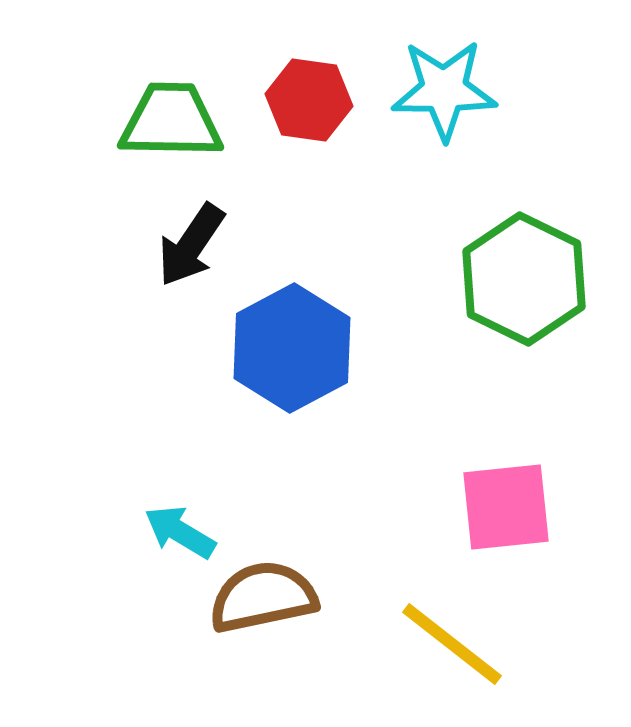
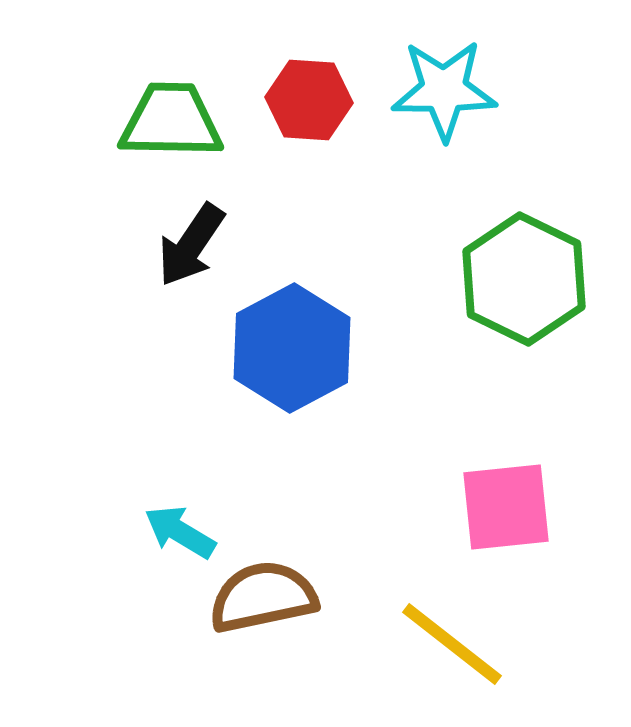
red hexagon: rotated 4 degrees counterclockwise
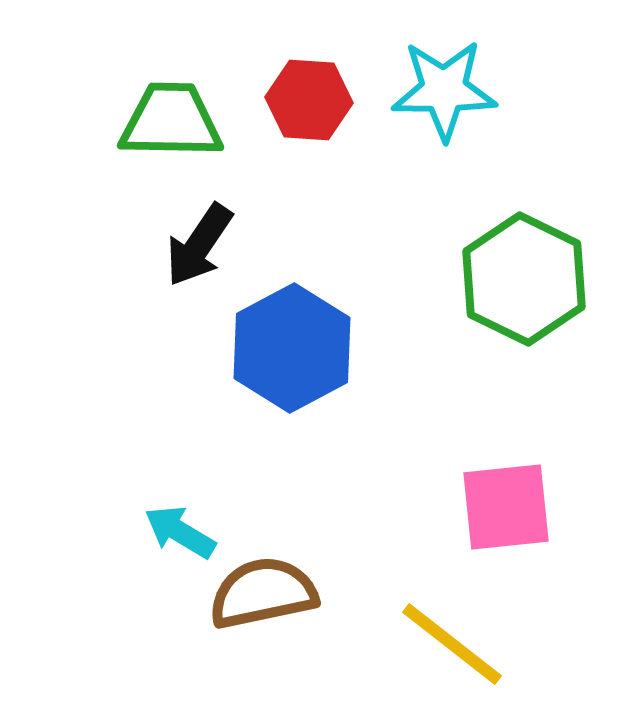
black arrow: moved 8 px right
brown semicircle: moved 4 px up
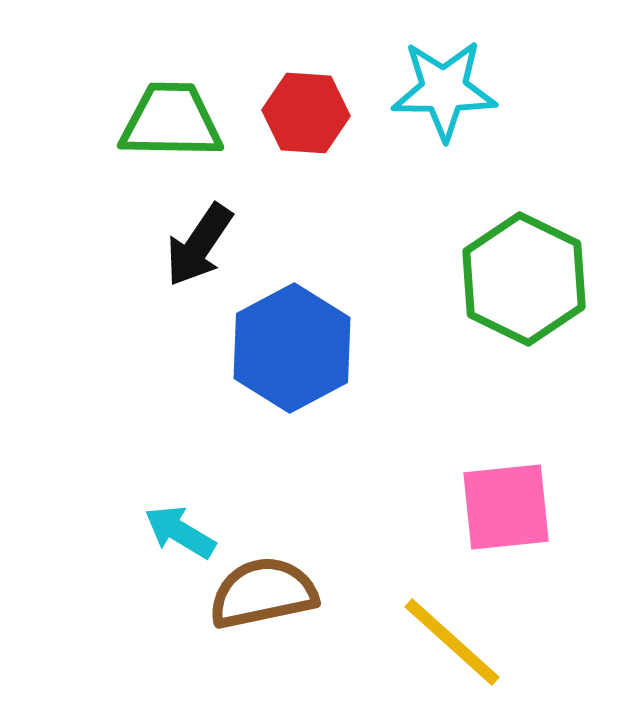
red hexagon: moved 3 px left, 13 px down
yellow line: moved 2 px up; rotated 4 degrees clockwise
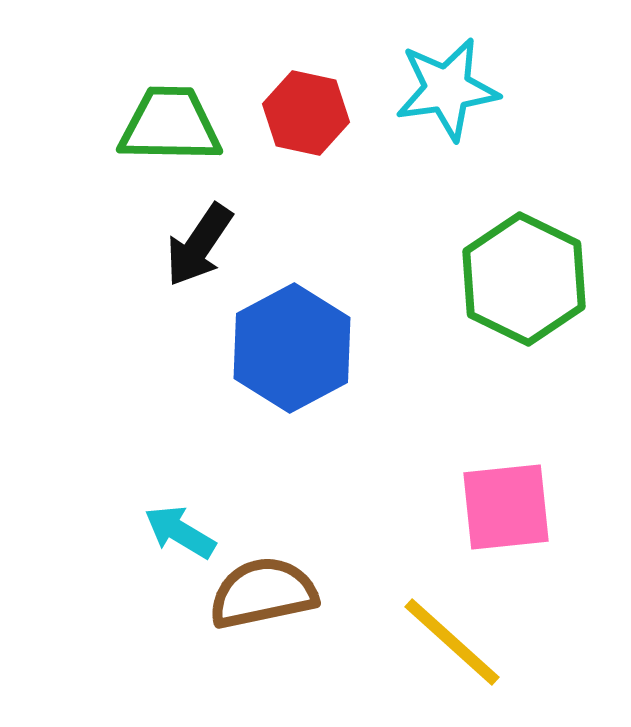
cyan star: moved 3 px right, 1 px up; rotated 8 degrees counterclockwise
red hexagon: rotated 8 degrees clockwise
green trapezoid: moved 1 px left, 4 px down
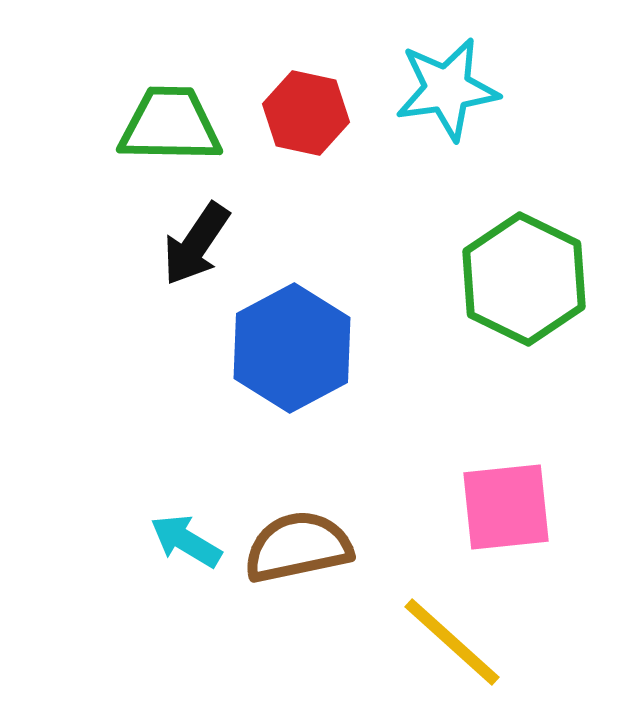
black arrow: moved 3 px left, 1 px up
cyan arrow: moved 6 px right, 9 px down
brown semicircle: moved 35 px right, 46 px up
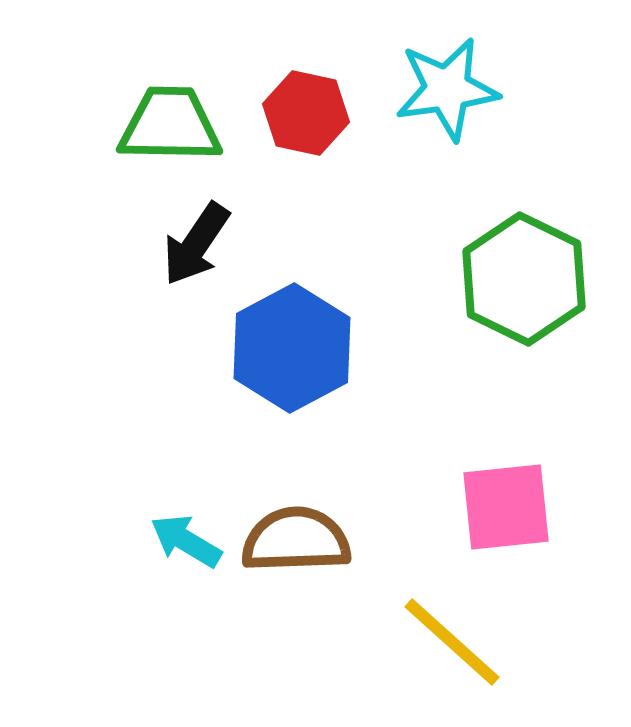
brown semicircle: moved 2 px left, 7 px up; rotated 10 degrees clockwise
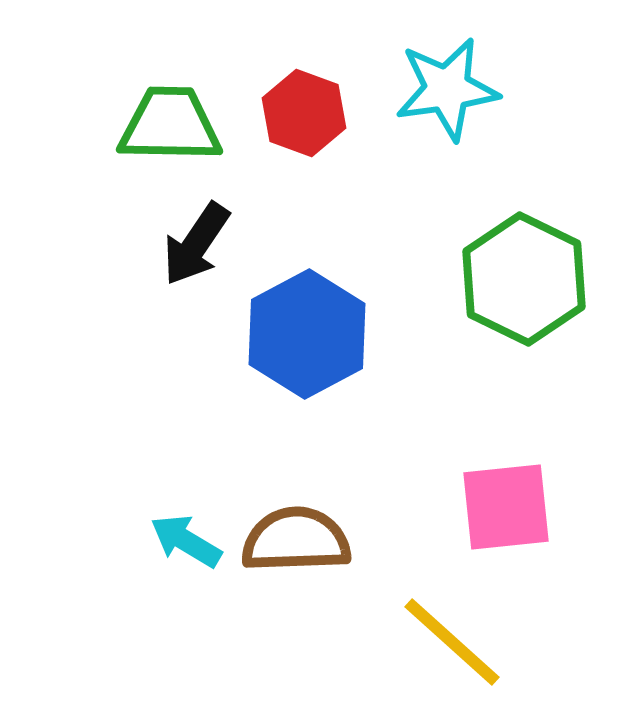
red hexagon: moved 2 px left; rotated 8 degrees clockwise
blue hexagon: moved 15 px right, 14 px up
